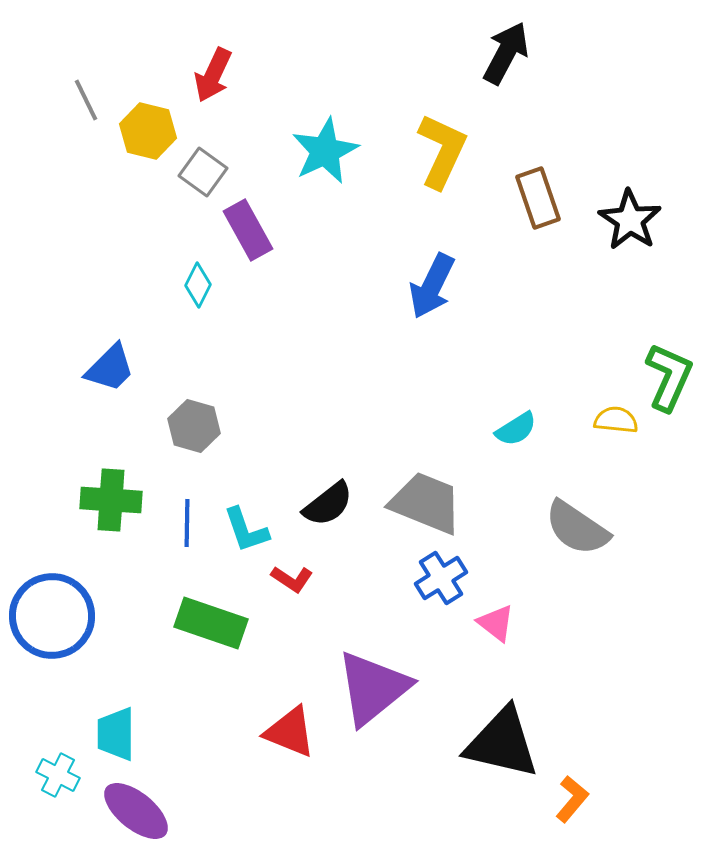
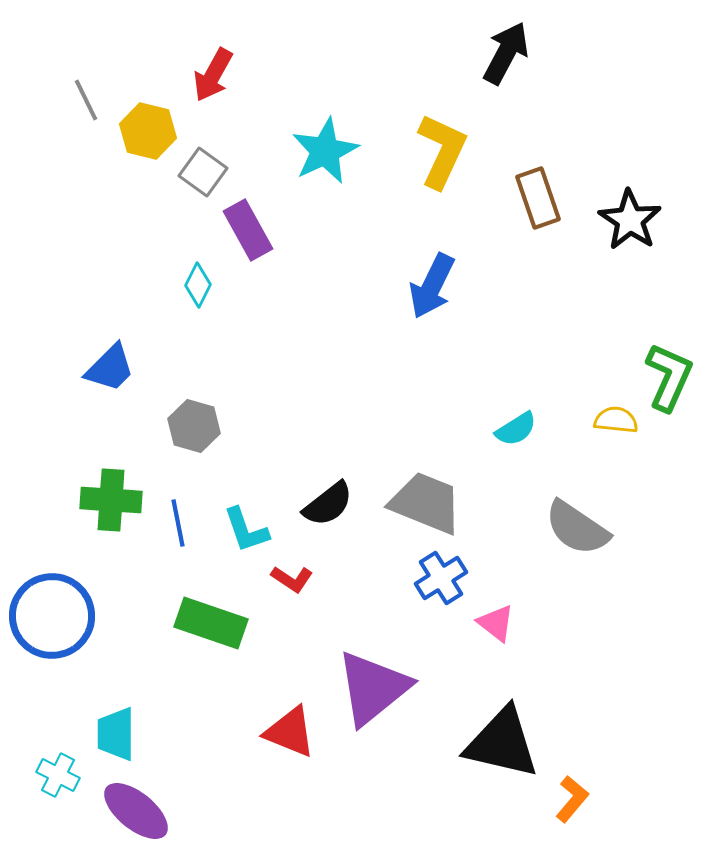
red arrow: rotated 4 degrees clockwise
blue line: moved 9 px left; rotated 12 degrees counterclockwise
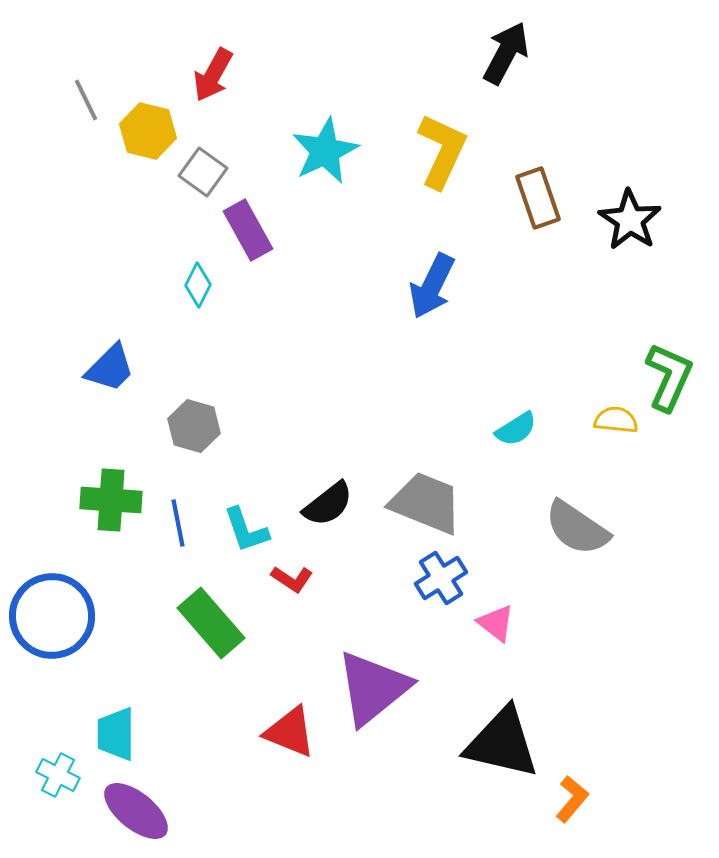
green rectangle: rotated 30 degrees clockwise
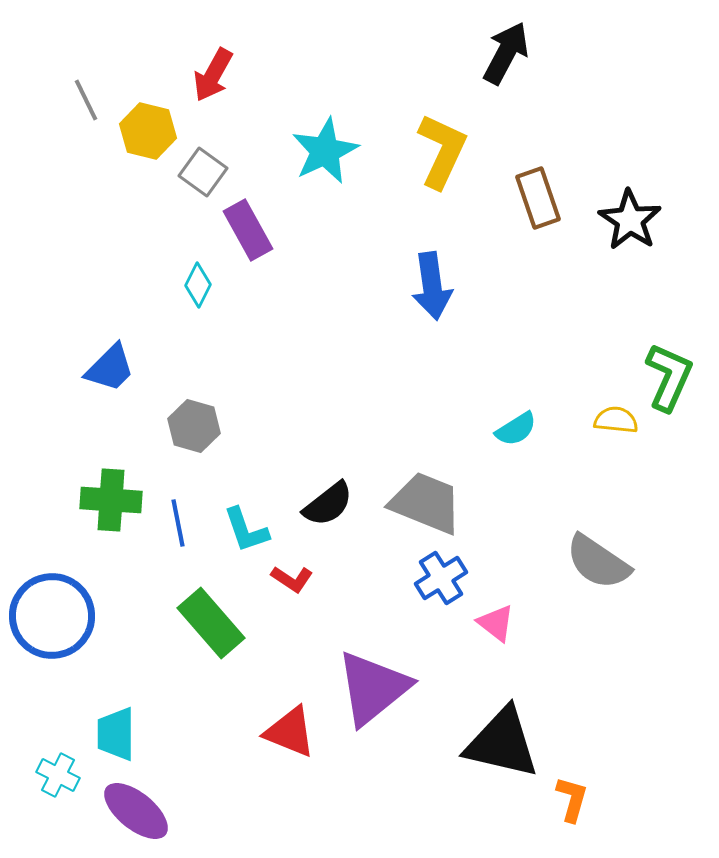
blue arrow: rotated 34 degrees counterclockwise
gray semicircle: moved 21 px right, 34 px down
orange L-shape: rotated 24 degrees counterclockwise
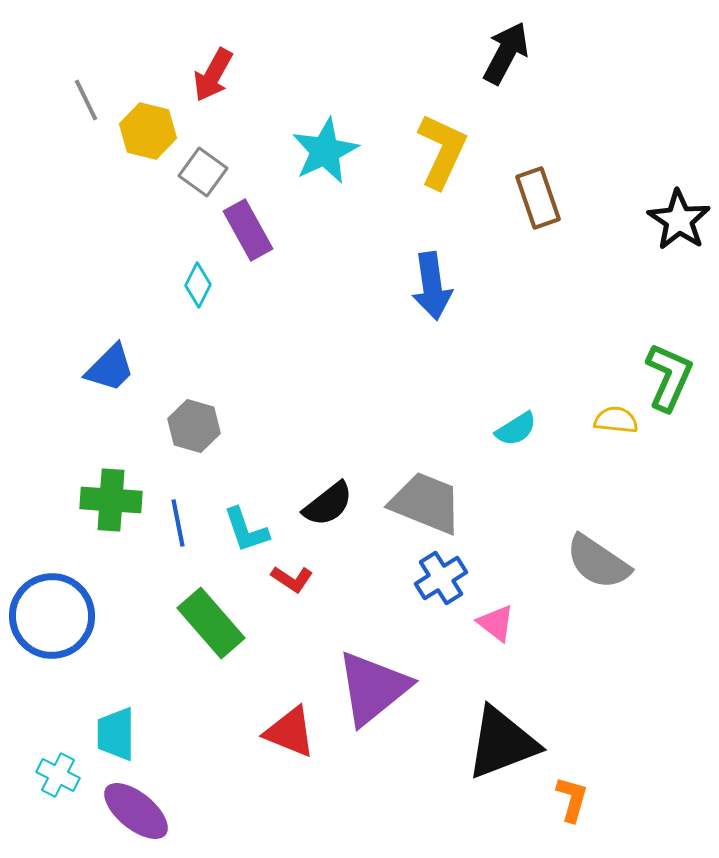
black star: moved 49 px right
black triangle: rotated 34 degrees counterclockwise
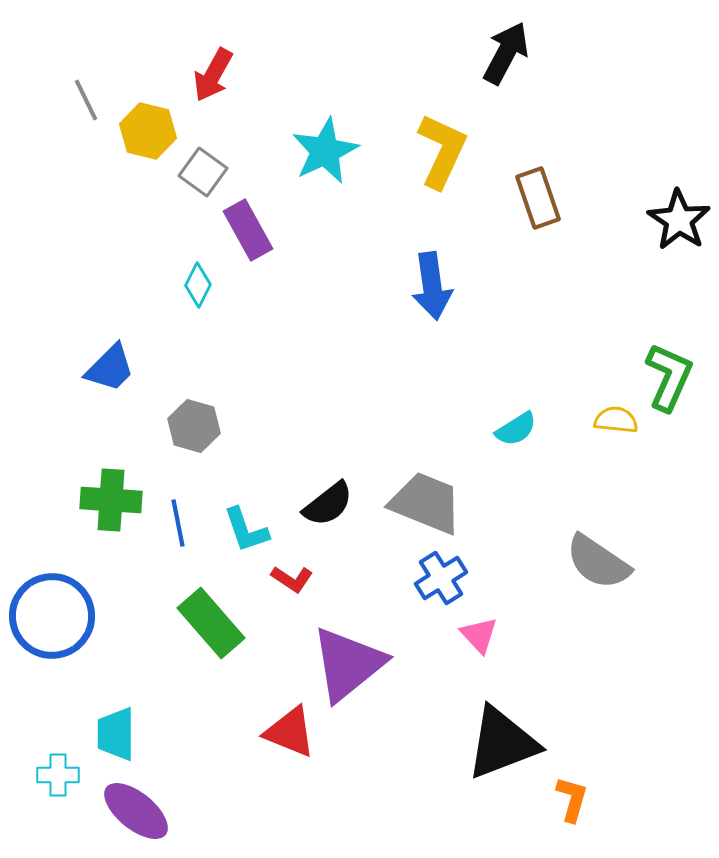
pink triangle: moved 17 px left, 12 px down; rotated 9 degrees clockwise
purple triangle: moved 25 px left, 24 px up
cyan cross: rotated 27 degrees counterclockwise
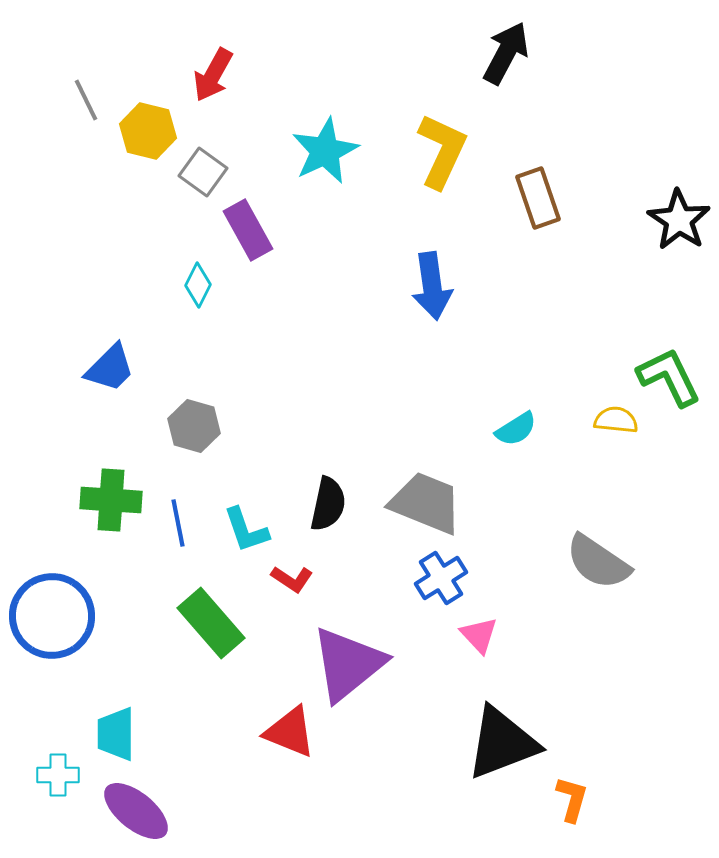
green L-shape: rotated 50 degrees counterclockwise
black semicircle: rotated 40 degrees counterclockwise
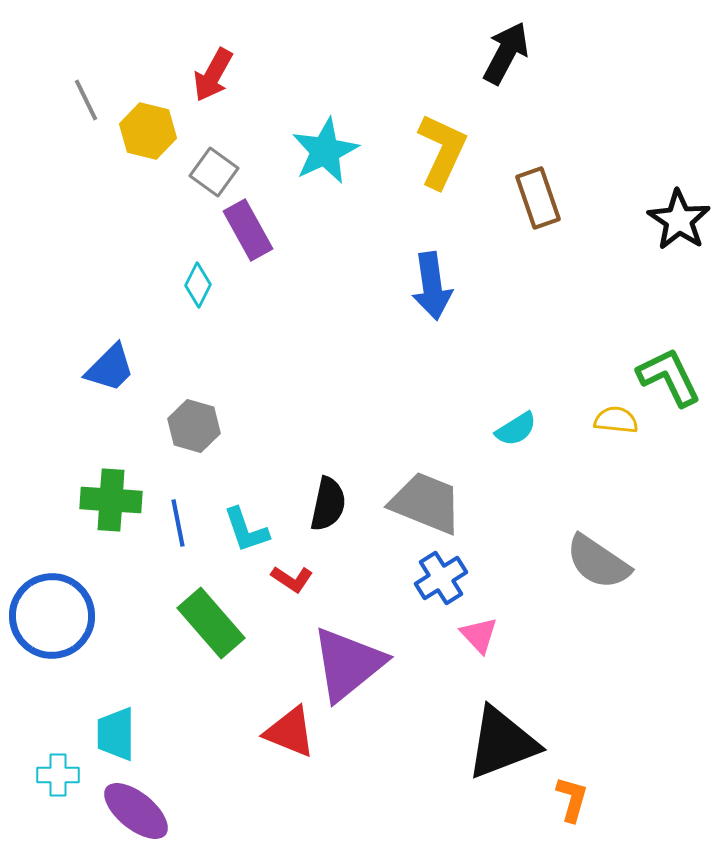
gray square: moved 11 px right
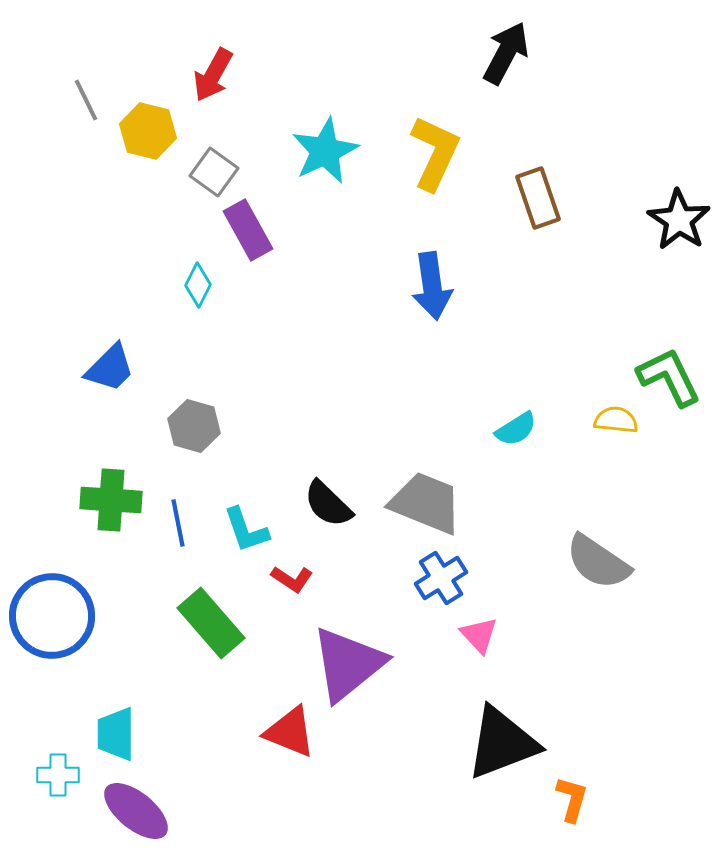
yellow L-shape: moved 7 px left, 2 px down
black semicircle: rotated 122 degrees clockwise
